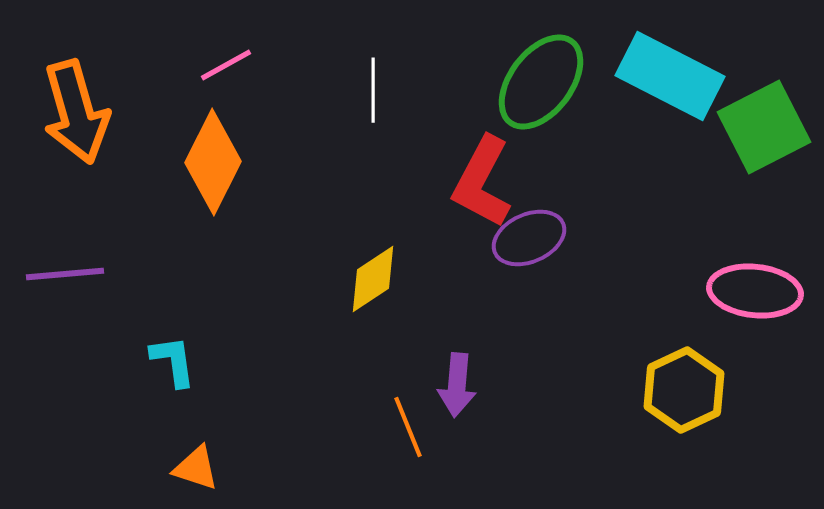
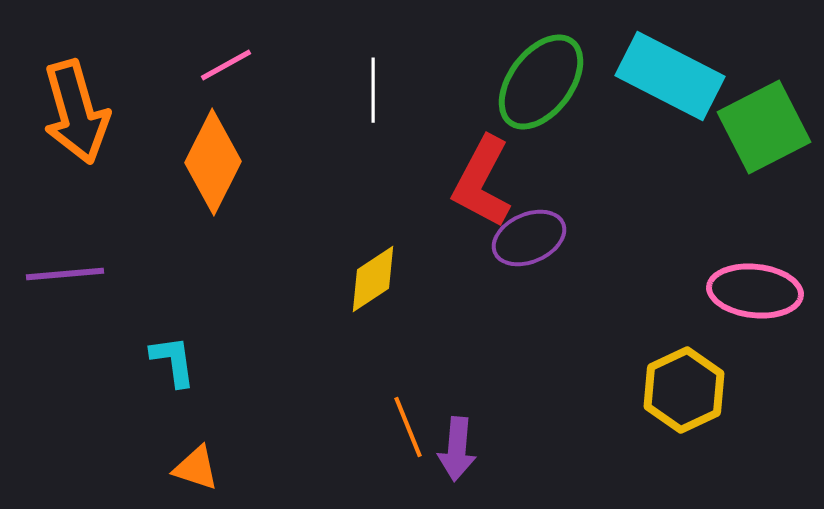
purple arrow: moved 64 px down
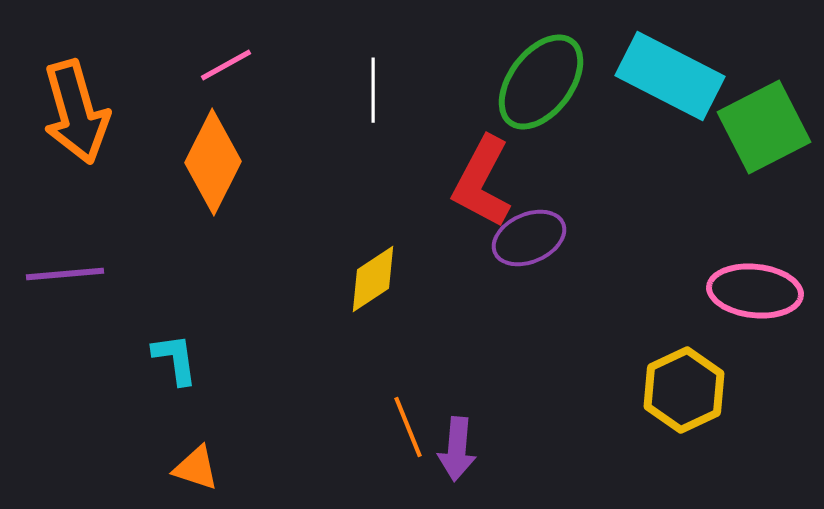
cyan L-shape: moved 2 px right, 2 px up
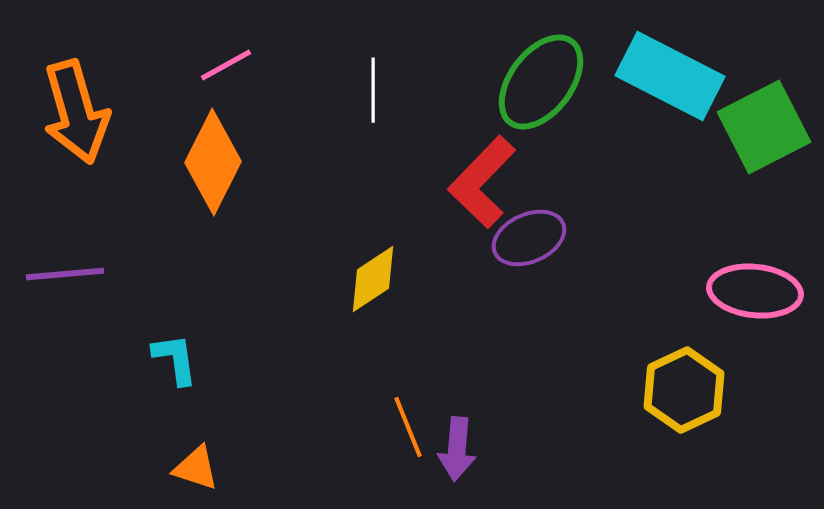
red L-shape: rotated 16 degrees clockwise
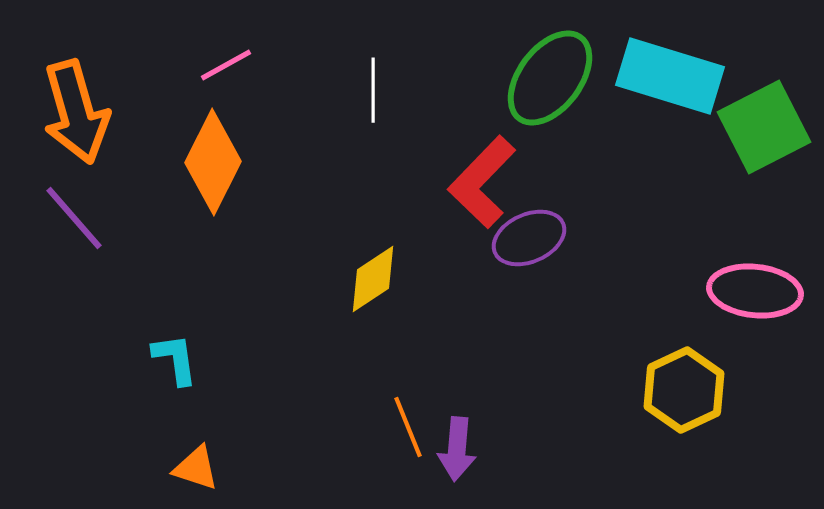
cyan rectangle: rotated 10 degrees counterclockwise
green ellipse: moved 9 px right, 4 px up
purple line: moved 9 px right, 56 px up; rotated 54 degrees clockwise
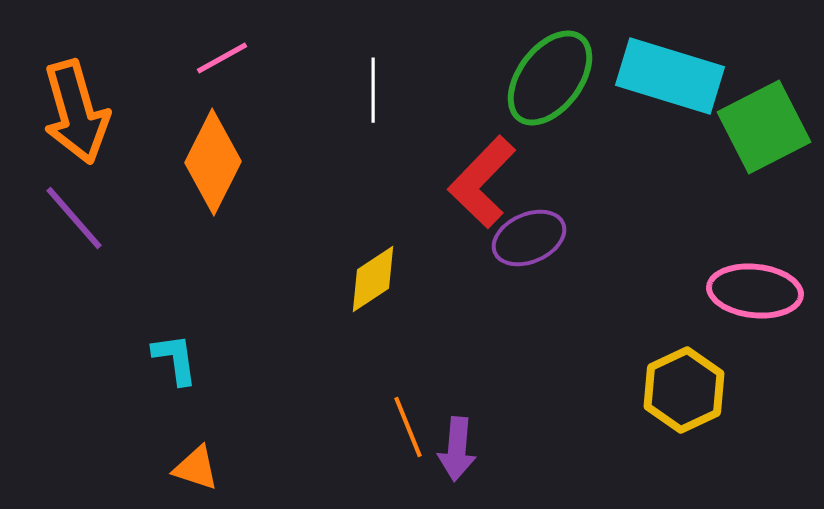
pink line: moved 4 px left, 7 px up
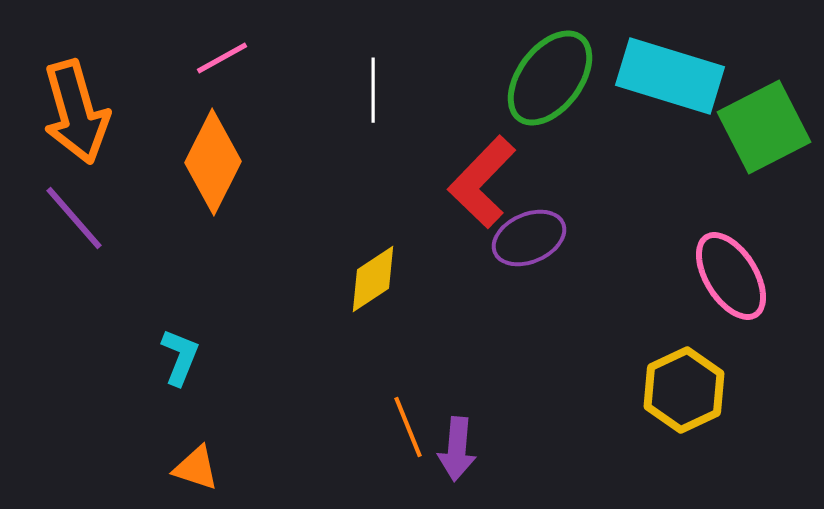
pink ellipse: moved 24 px left, 15 px up; rotated 52 degrees clockwise
cyan L-shape: moved 5 px right, 2 px up; rotated 30 degrees clockwise
